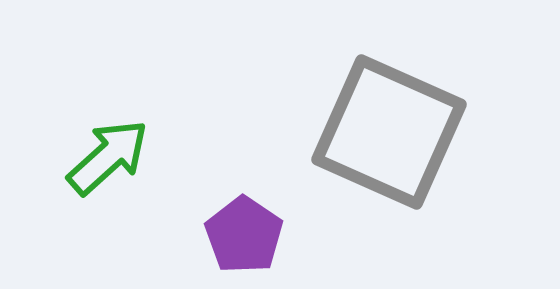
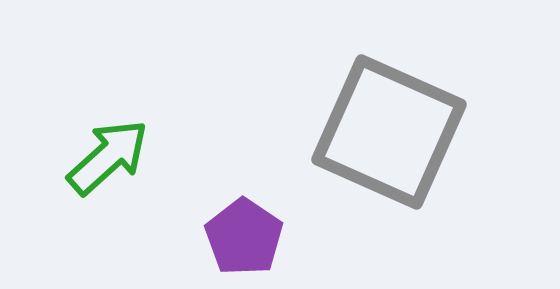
purple pentagon: moved 2 px down
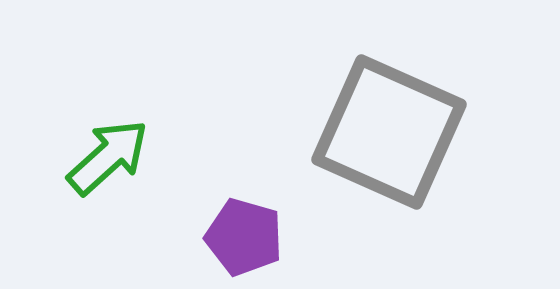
purple pentagon: rotated 18 degrees counterclockwise
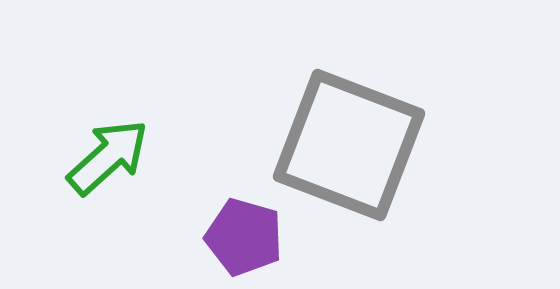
gray square: moved 40 px left, 13 px down; rotated 3 degrees counterclockwise
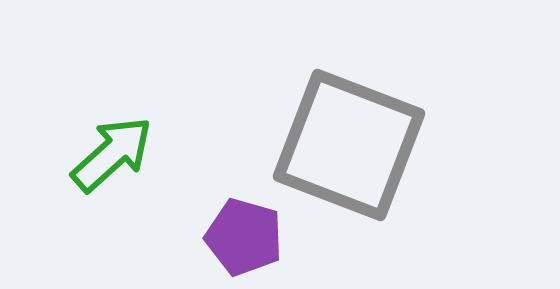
green arrow: moved 4 px right, 3 px up
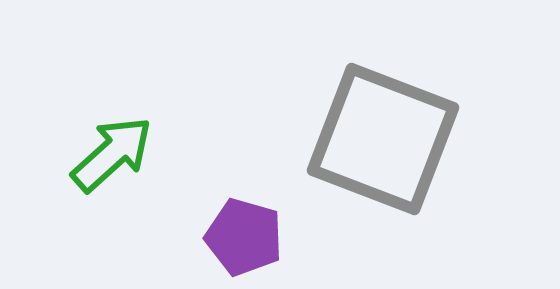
gray square: moved 34 px right, 6 px up
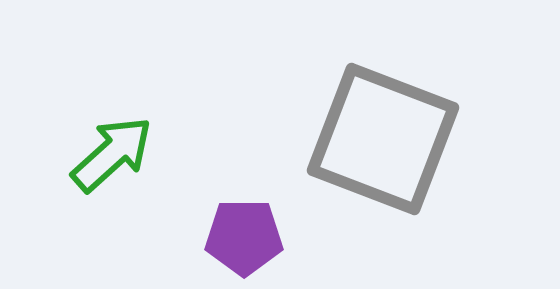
purple pentagon: rotated 16 degrees counterclockwise
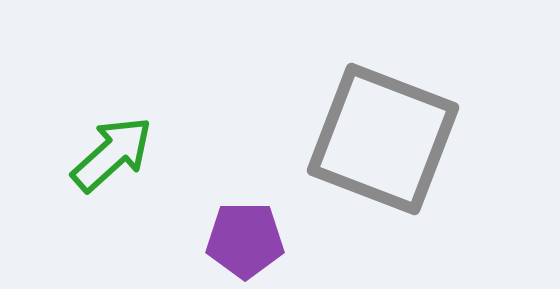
purple pentagon: moved 1 px right, 3 px down
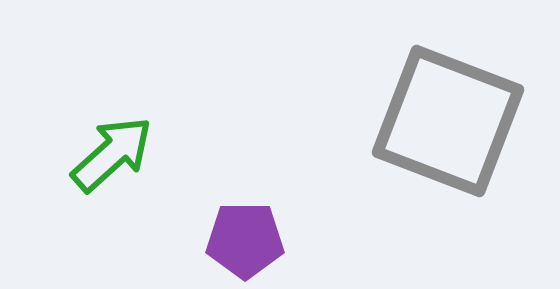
gray square: moved 65 px right, 18 px up
